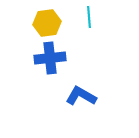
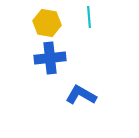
yellow hexagon: rotated 16 degrees clockwise
blue L-shape: moved 1 px up
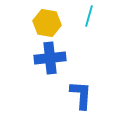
cyan line: moved 1 px up; rotated 20 degrees clockwise
blue L-shape: rotated 64 degrees clockwise
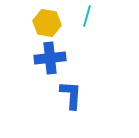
cyan line: moved 2 px left
blue L-shape: moved 10 px left
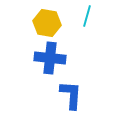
blue cross: rotated 12 degrees clockwise
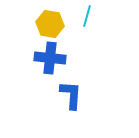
yellow hexagon: moved 3 px right, 1 px down
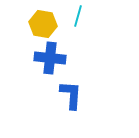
cyan line: moved 9 px left
yellow hexagon: moved 7 px left
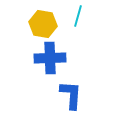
blue cross: rotated 8 degrees counterclockwise
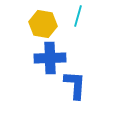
blue L-shape: moved 4 px right, 10 px up
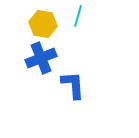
blue cross: moved 9 px left; rotated 20 degrees counterclockwise
blue L-shape: moved 2 px left; rotated 8 degrees counterclockwise
